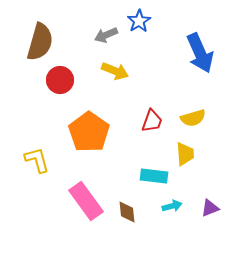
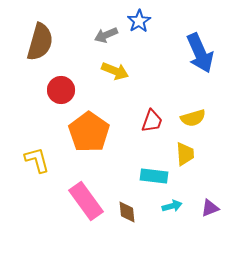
red circle: moved 1 px right, 10 px down
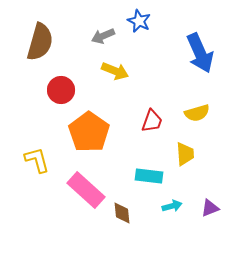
blue star: rotated 15 degrees counterclockwise
gray arrow: moved 3 px left, 1 px down
yellow semicircle: moved 4 px right, 5 px up
cyan rectangle: moved 5 px left
pink rectangle: moved 11 px up; rotated 12 degrees counterclockwise
brown diamond: moved 5 px left, 1 px down
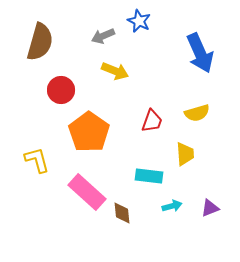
pink rectangle: moved 1 px right, 2 px down
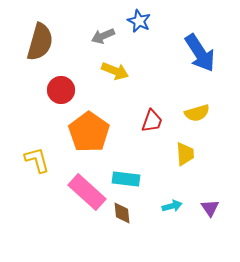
blue arrow: rotated 9 degrees counterclockwise
cyan rectangle: moved 23 px left, 3 px down
purple triangle: rotated 42 degrees counterclockwise
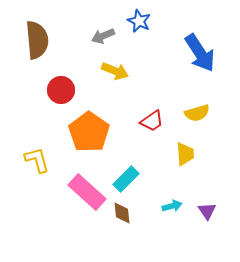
brown semicircle: moved 3 px left, 2 px up; rotated 21 degrees counterclockwise
red trapezoid: rotated 35 degrees clockwise
cyan rectangle: rotated 52 degrees counterclockwise
purple triangle: moved 3 px left, 3 px down
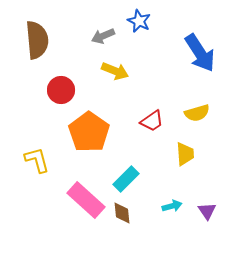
pink rectangle: moved 1 px left, 8 px down
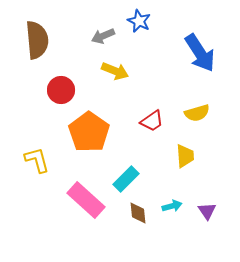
yellow trapezoid: moved 2 px down
brown diamond: moved 16 px right
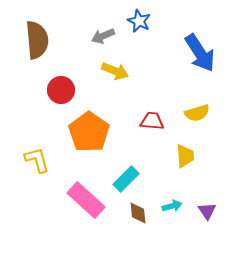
red trapezoid: rotated 140 degrees counterclockwise
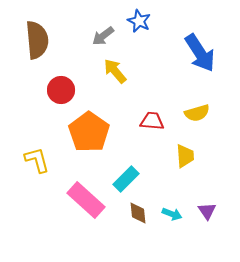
gray arrow: rotated 15 degrees counterclockwise
yellow arrow: rotated 152 degrees counterclockwise
cyan arrow: moved 8 px down; rotated 36 degrees clockwise
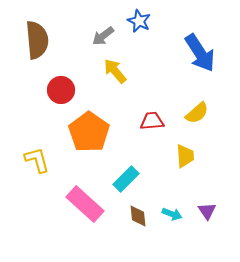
yellow semicircle: rotated 25 degrees counterclockwise
red trapezoid: rotated 10 degrees counterclockwise
pink rectangle: moved 1 px left, 4 px down
brown diamond: moved 3 px down
